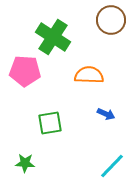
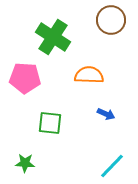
pink pentagon: moved 7 px down
green square: rotated 15 degrees clockwise
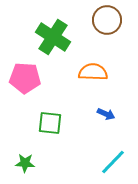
brown circle: moved 4 px left
orange semicircle: moved 4 px right, 3 px up
cyan line: moved 1 px right, 4 px up
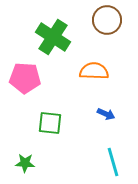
orange semicircle: moved 1 px right, 1 px up
cyan line: rotated 60 degrees counterclockwise
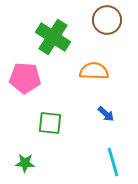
blue arrow: rotated 18 degrees clockwise
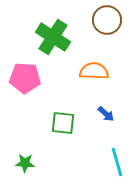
green square: moved 13 px right
cyan line: moved 4 px right
